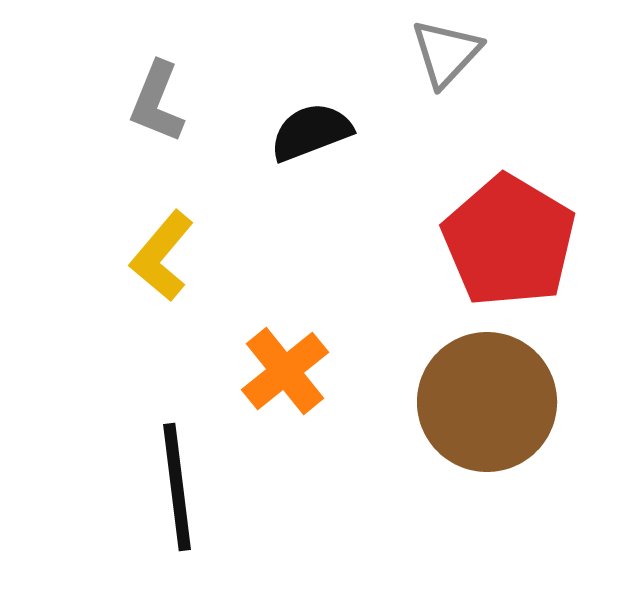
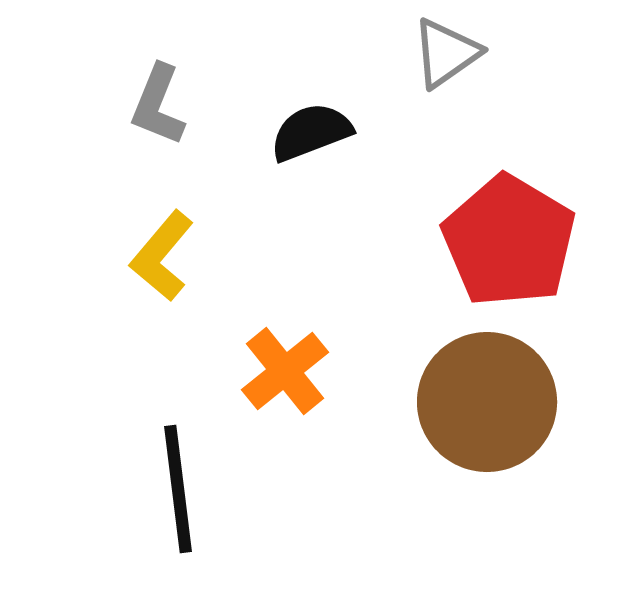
gray triangle: rotated 12 degrees clockwise
gray L-shape: moved 1 px right, 3 px down
black line: moved 1 px right, 2 px down
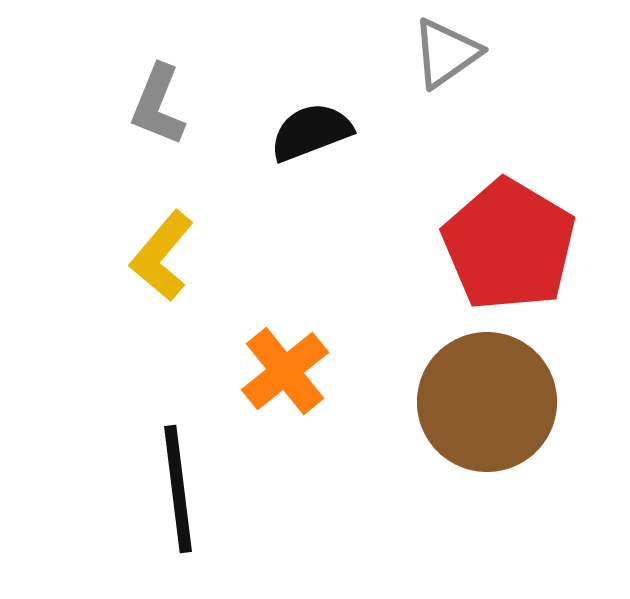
red pentagon: moved 4 px down
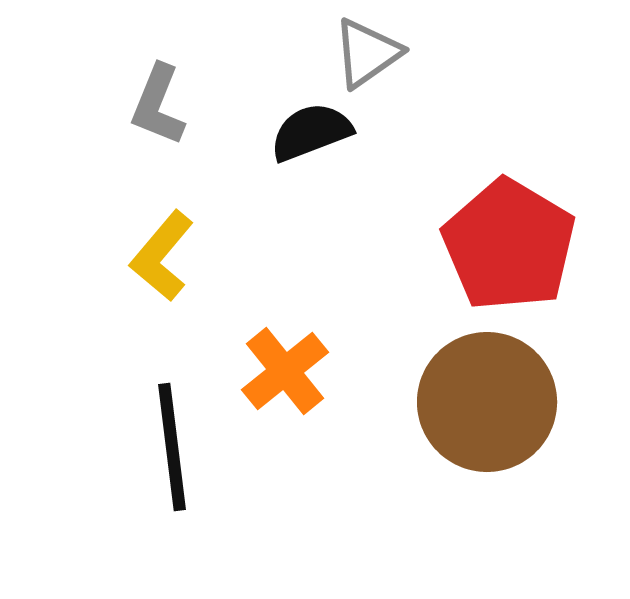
gray triangle: moved 79 px left
black line: moved 6 px left, 42 px up
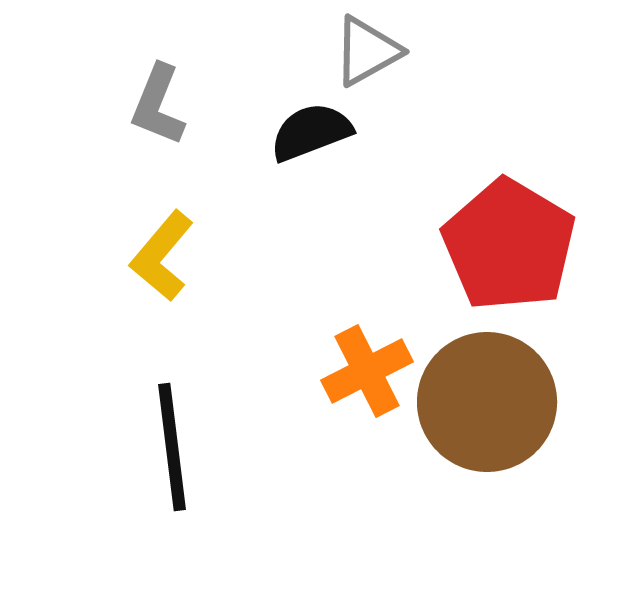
gray triangle: moved 2 px up; rotated 6 degrees clockwise
orange cross: moved 82 px right; rotated 12 degrees clockwise
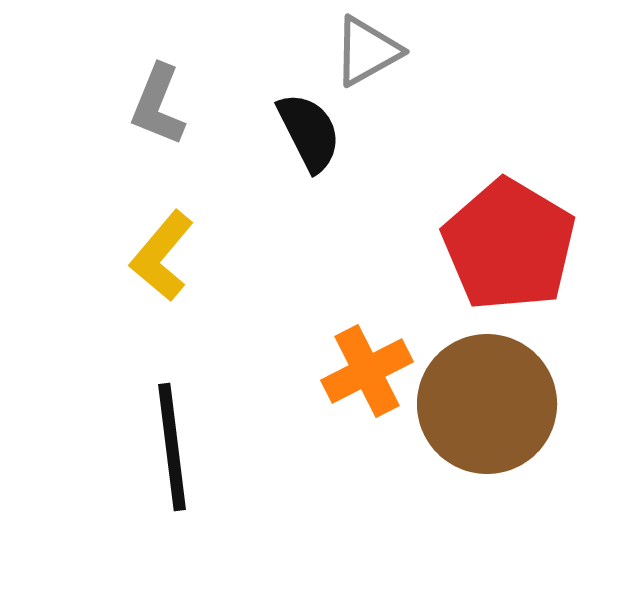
black semicircle: moved 2 px left; rotated 84 degrees clockwise
brown circle: moved 2 px down
